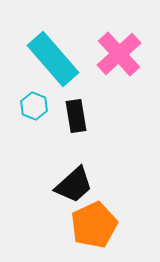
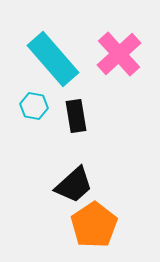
cyan hexagon: rotated 12 degrees counterclockwise
orange pentagon: rotated 9 degrees counterclockwise
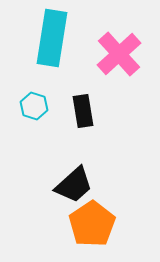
cyan rectangle: moved 1 px left, 21 px up; rotated 50 degrees clockwise
cyan hexagon: rotated 8 degrees clockwise
black rectangle: moved 7 px right, 5 px up
orange pentagon: moved 2 px left, 1 px up
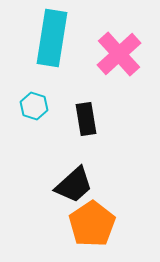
black rectangle: moved 3 px right, 8 px down
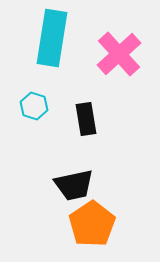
black trapezoid: rotated 30 degrees clockwise
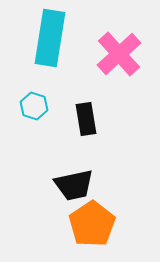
cyan rectangle: moved 2 px left
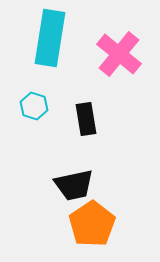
pink cross: rotated 9 degrees counterclockwise
